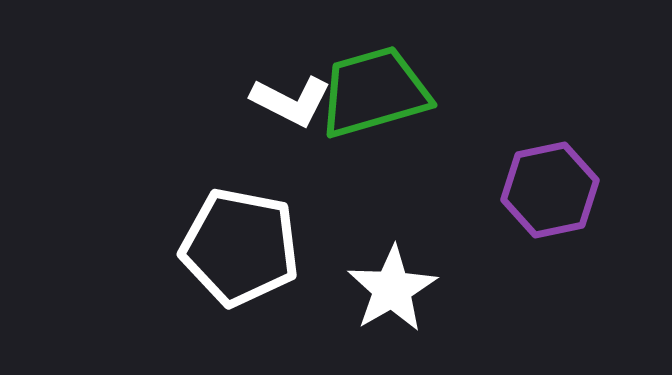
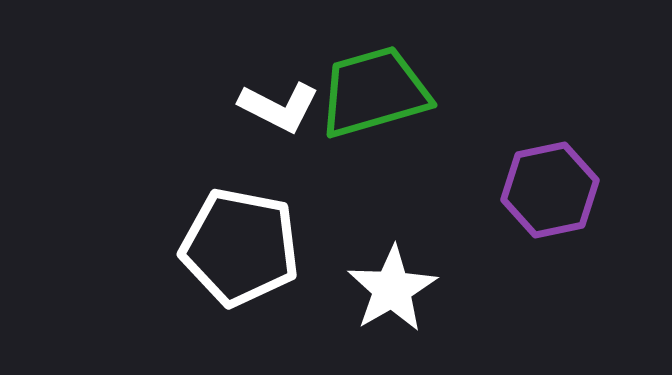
white L-shape: moved 12 px left, 6 px down
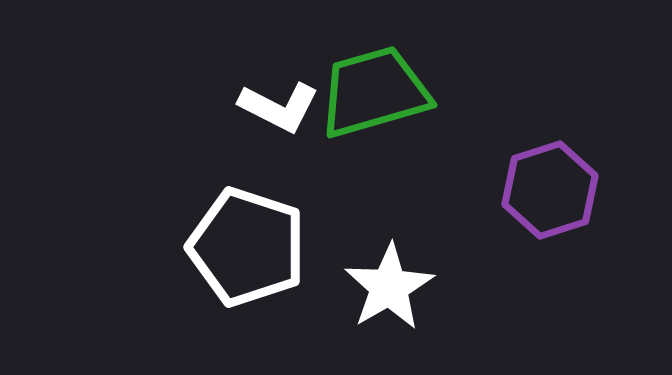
purple hexagon: rotated 6 degrees counterclockwise
white pentagon: moved 7 px right; rotated 7 degrees clockwise
white star: moved 3 px left, 2 px up
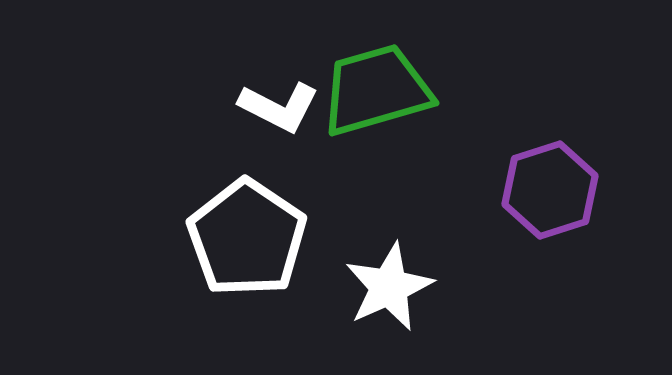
green trapezoid: moved 2 px right, 2 px up
white pentagon: moved 9 px up; rotated 16 degrees clockwise
white star: rotated 6 degrees clockwise
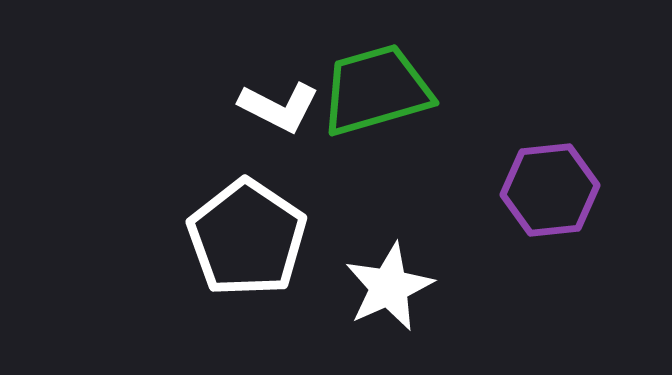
purple hexagon: rotated 12 degrees clockwise
